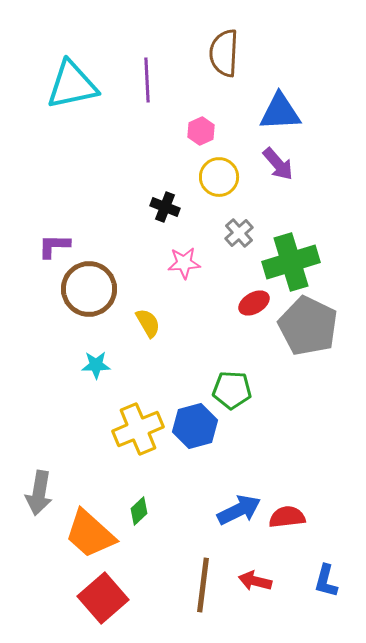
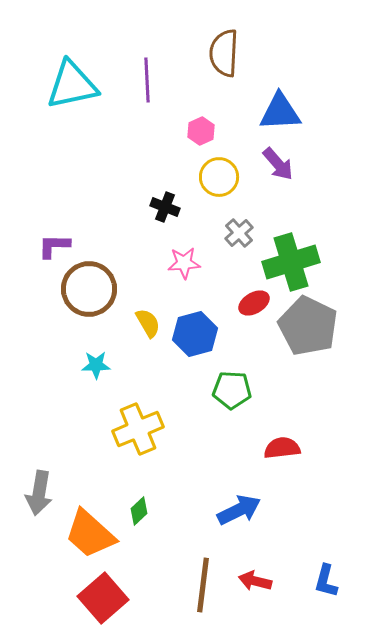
blue hexagon: moved 92 px up
red semicircle: moved 5 px left, 69 px up
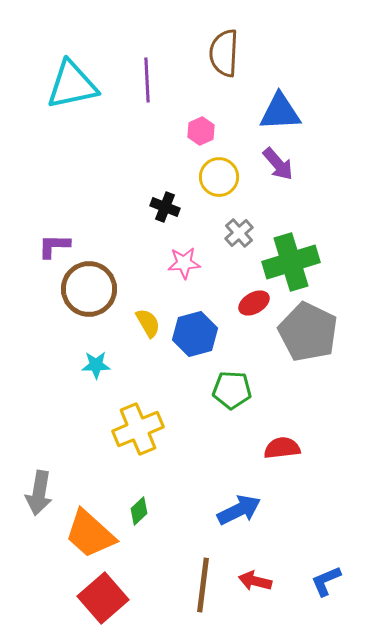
gray pentagon: moved 6 px down
blue L-shape: rotated 52 degrees clockwise
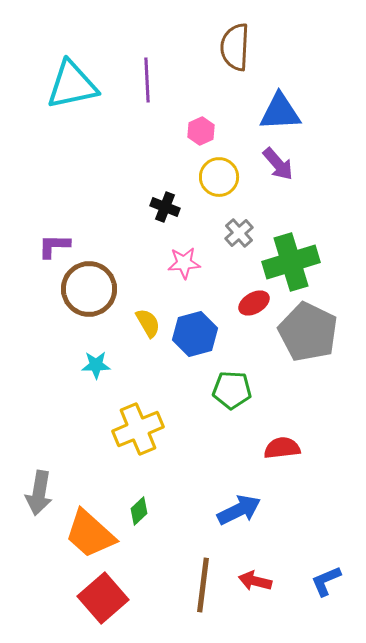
brown semicircle: moved 11 px right, 6 px up
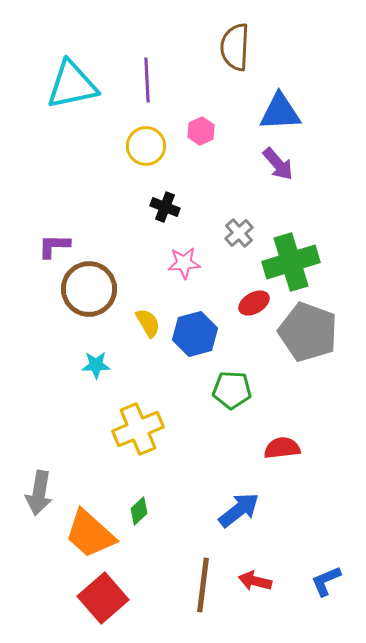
yellow circle: moved 73 px left, 31 px up
gray pentagon: rotated 6 degrees counterclockwise
blue arrow: rotated 12 degrees counterclockwise
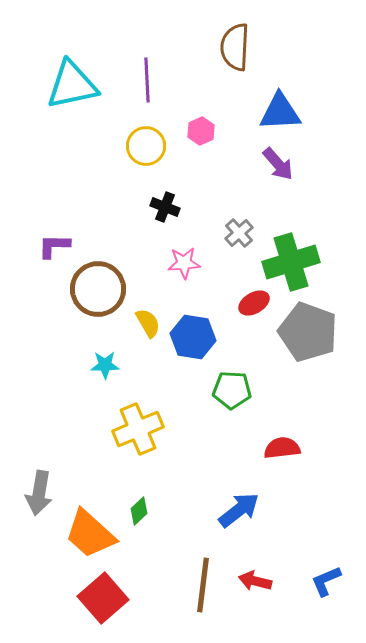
brown circle: moved 9 px right
blue hexagon: moved 2 px left, 3 px down; rotated 24 degrees clockwise
cyan star: moved 9 px right
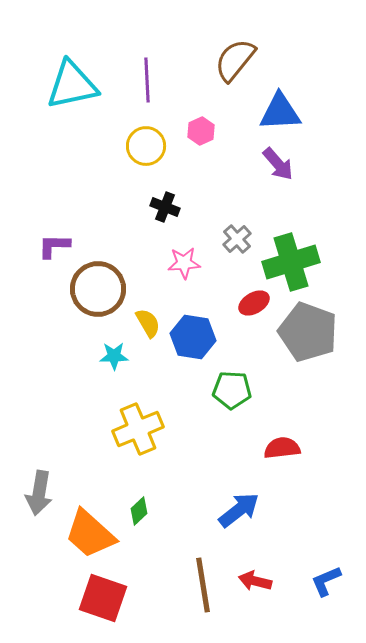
brown semicircle: moved 13 px down; rotated 36 degrees clockwise
gray cross: moved 2 px left, 6 px down
cyan star: moved 9 px right, 9 px up
brown line: rotated 16 degrees counterclockwise
red square: rotated 30 degrees counterclockwise
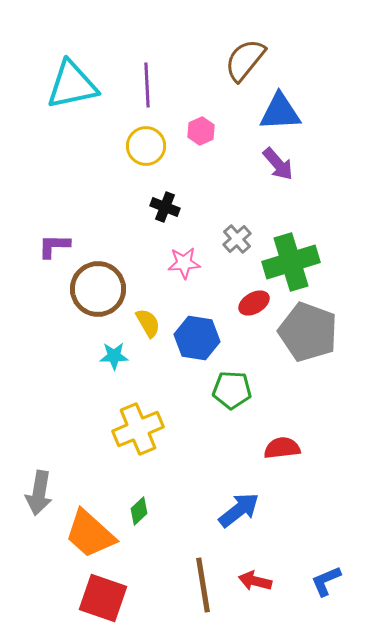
brown semicircle: moved 10 px right
purple line: moved 5 px down
blue hexagon: moved 4 px right, 1 px down
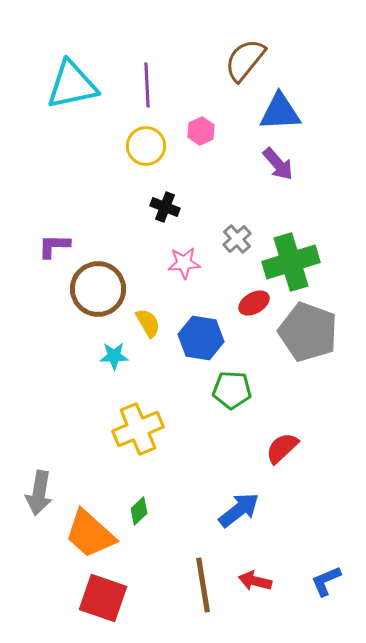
blue hexagon: moved 4 px right
red semicircle: rotated 36 degrees counterclockwise
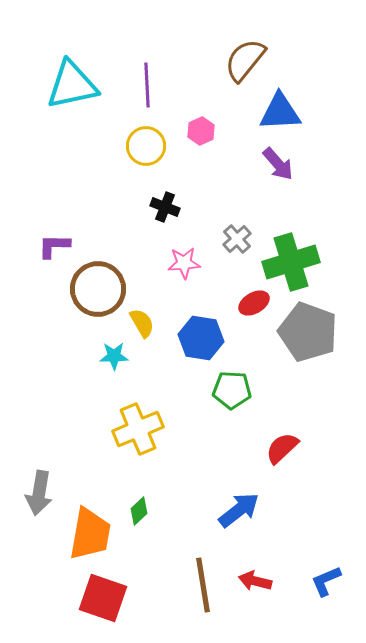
yellow semicircle: moved 6 px left
orange trapezoid: rotated 122 degrees counterclockwise
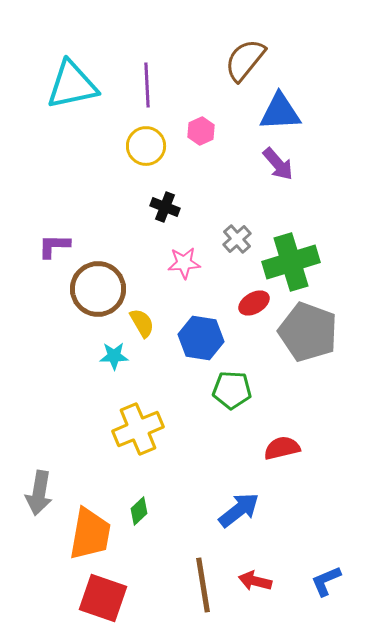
red semicircle: rotated 30 degrees clockwise
